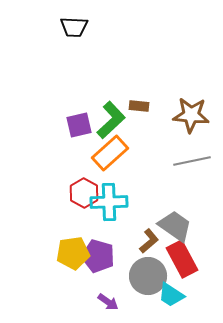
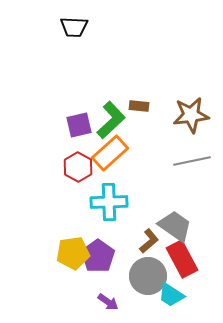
brown star: rotated 12 degrees counterclockwise
red hexagon: moved 6 px left, 26 px up
purple pentagon: rotated 20 degrees clockwise
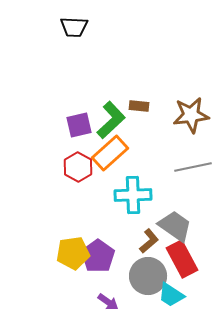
gray line: moved 1 px right, 6 px down
cyan cross: moved 24 px right, 7 px up
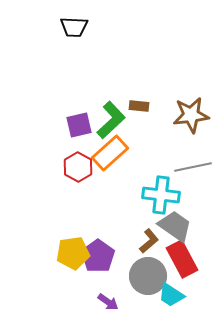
cyan cross: moved 28 px right; rotated 9 degrees clockwise
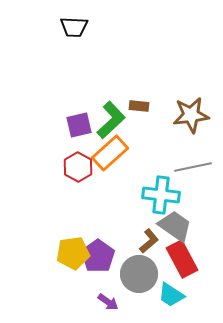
gray circle: moved 9 px left, 2 px up
